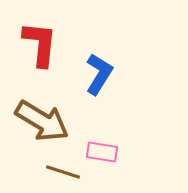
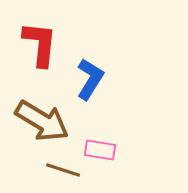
blue L-shape: moved 9 px left, 5 px down
pink rectangle: moved 2 px left, 2 px up
brown line: moved 2 px up
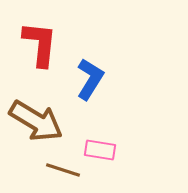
brown arrow: moved 6 px left
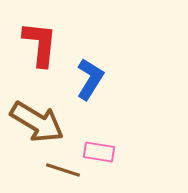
brown arrow: moved 1 px right, 1 px down
pink rectangle: moved 1 px left, 2 px down
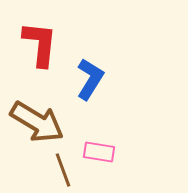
brown line: rotated 52 degrees clockwise
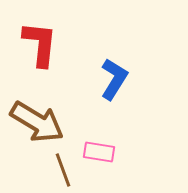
blue L-shape: moved 24 px right
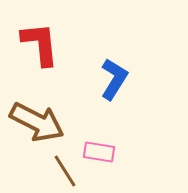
red L-shape: rotated 12 degrees counterclockwise
brown arrow: rotated 4 degrees counterclockwise
brown line: moved 2 px right, 1 px down; rotated 12 degrees counterclockwise
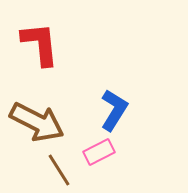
blue L-shape: moved 31 px down
pink rectangle: rotated 36 degrees counterclockwise
brown line: moved 6 px left, 1 px up
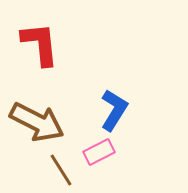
brown line: moved 2 px right
